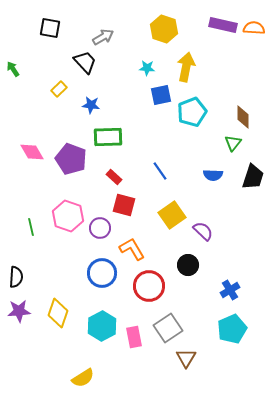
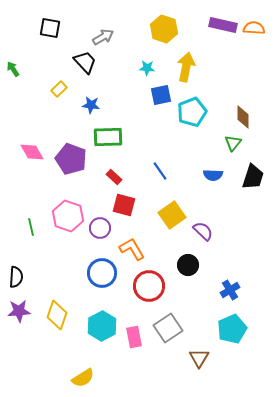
yellow diamond at (58, 313): moved 1 px left, 2 px down
brown triangle at (186, 358): moved 13 px right
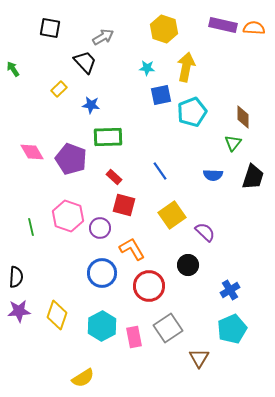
purple semicircle at (203, 231): moved 2 px right, 1 px down
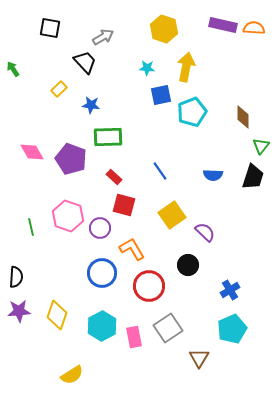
green triangle at (233, 143): moved 28 px right, 3 px down
yellow semicircle at (83, 378): moved 11 px left, 3 px up
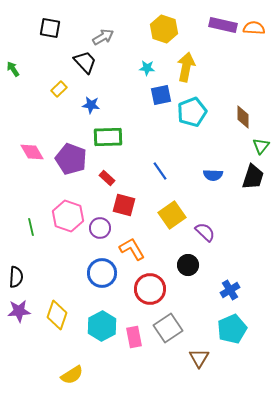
red rectangle at (114, 177): moved 7 px left, 1 px down
red circle at (149, 286): moved 1 px right, 3 px down
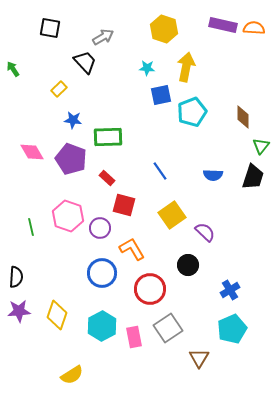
blue star at (91, 105): moved 18 px left, 15 px down
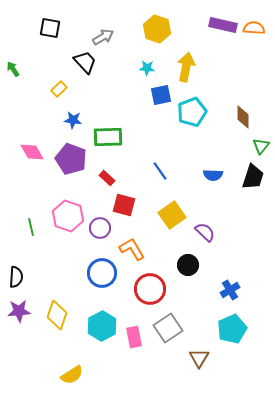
yellow hexagon at (164, 29): moved 7 px left
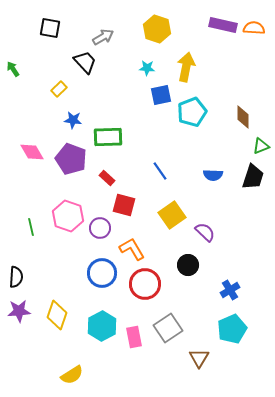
green triangle at (261, 146): rotated 30 degrees clockwise
red circle at (150, 289): moved 5 px left, 5 px up
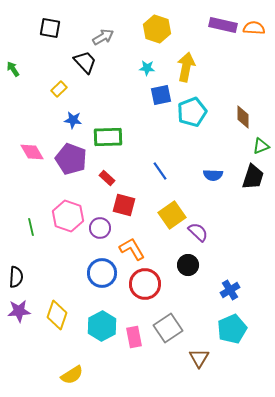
purple semicircle at (205, 232): moved 7 px left
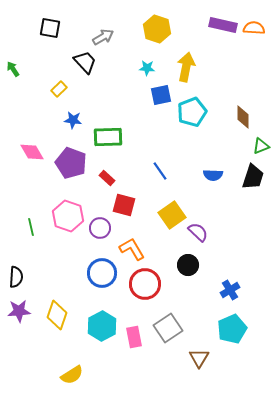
purple pentagon at (71, 159): moved 4 px down
